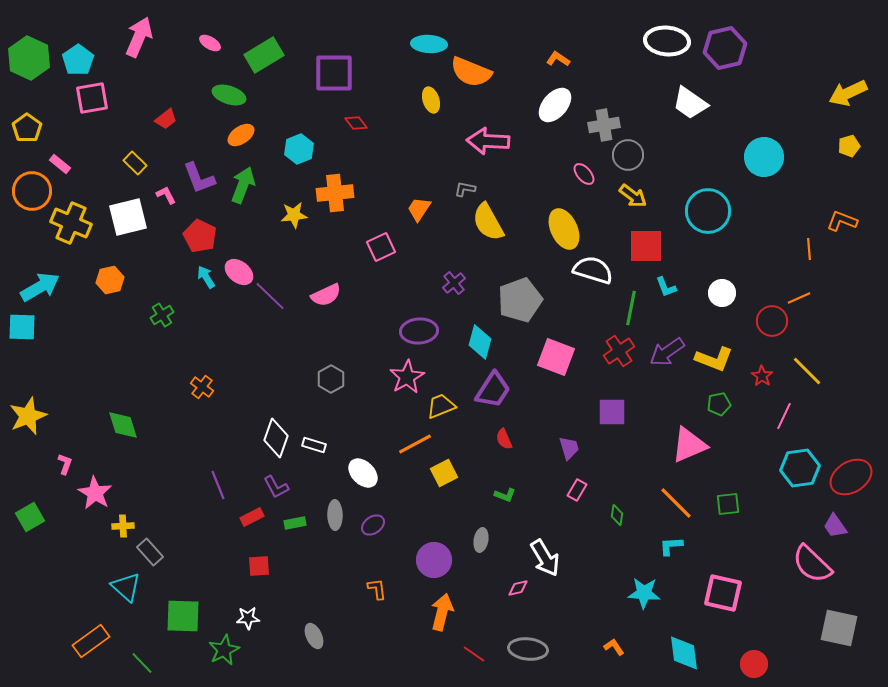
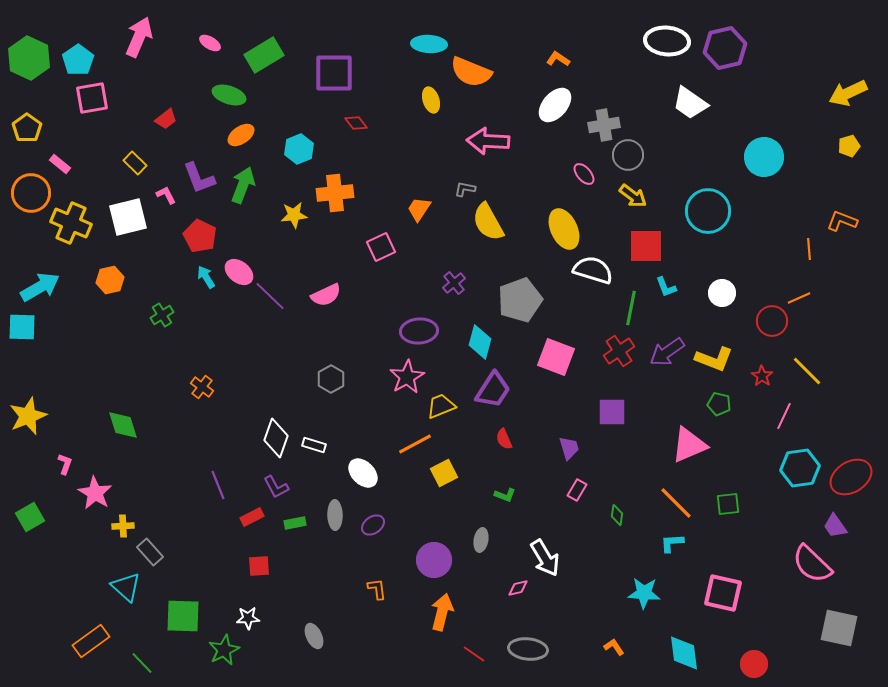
orange circle at (32, 191): moved 1 px left, 2 px down
green pentagon at (719, 404): rotated 25 degrees clockwise
cyan L-shape at (671, 546): moved 1 px right, 3 px up
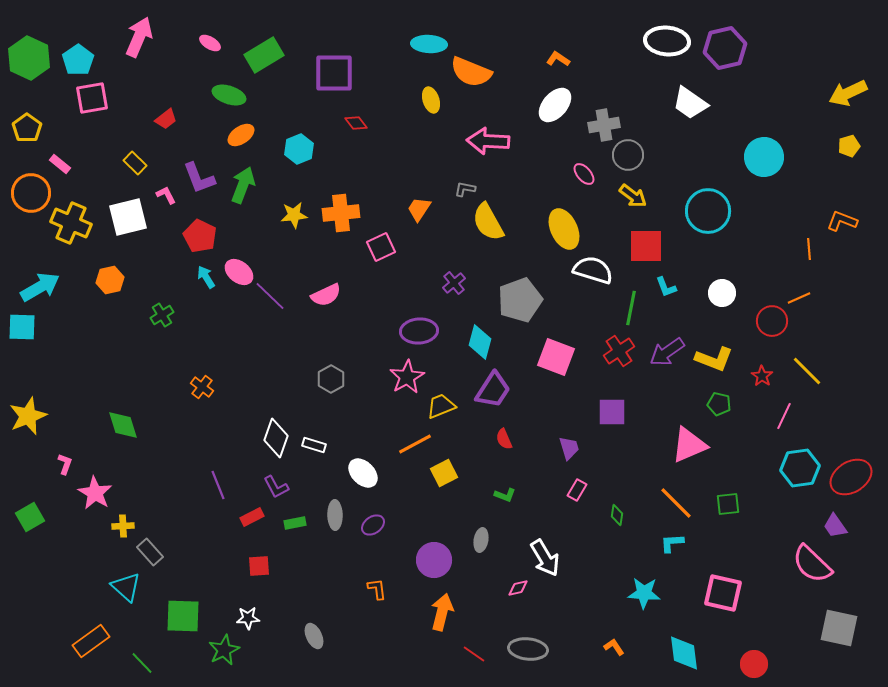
orange cross at (335, 193): moved 6 px right, 20 px down
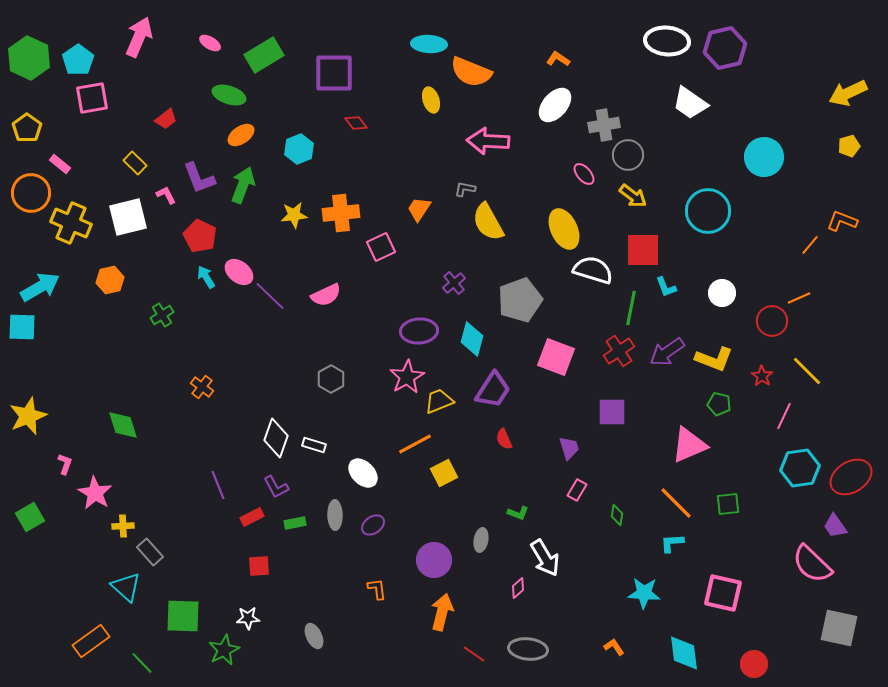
red square at (646, 246): moved 3 px left, 4 px down
orange line at (809, 249): moved 1 px right, 4 px up; rotated 45 degrees clockwise
cyan diamond at (480, 342): moved 8 px left, 3 px up
yellow trapezoid at (441, 406): moved 2 px left, 5 px up
green L-shape at (505, 495): moved 13 px right, 18 px down
pink diamond at (518, 588): rotated 30 degrees counterclockwise
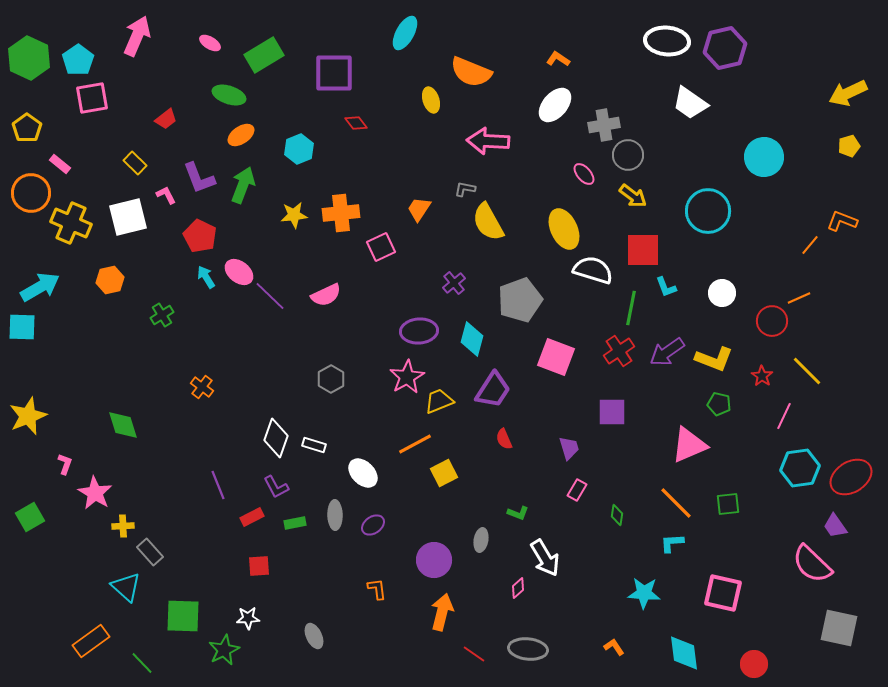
pink arrow at (139, 37): moved 2 px left, 1 px up
cyan ellipse at (429, 44): moved 24 px left, 11 px up; rotated 64 degrees counterclockwise
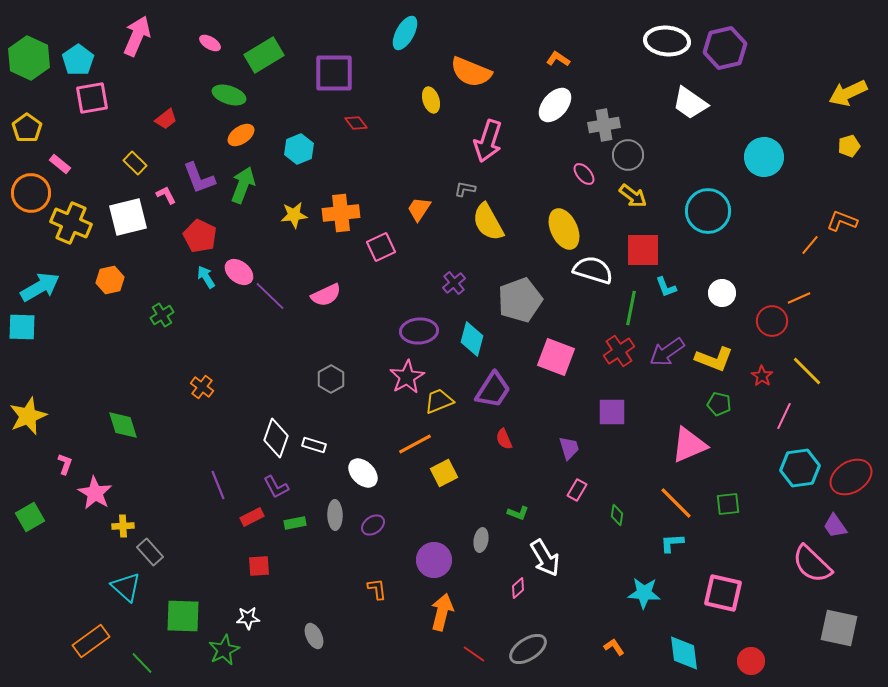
pink arrow at (488, 141): rotated 75 degrees counterclockwise
gray ellipse at (528, 649): rotated 39 degrees counterclockwise
red circle at (754, 664): moved 3 px left, 3 px up
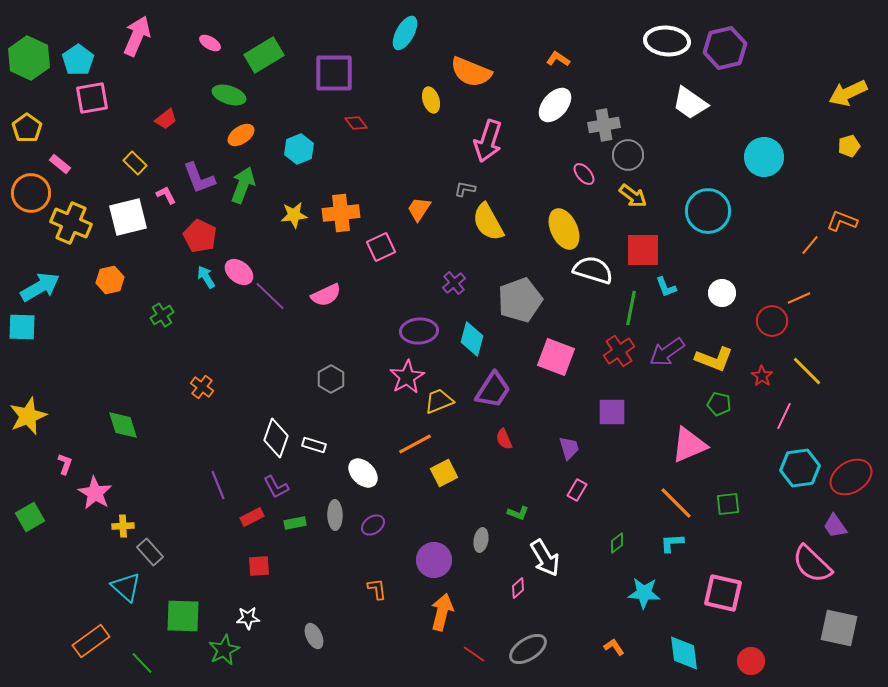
green diamond at (617, 515): moved 28 px down; rotated 45 degrees clockwise
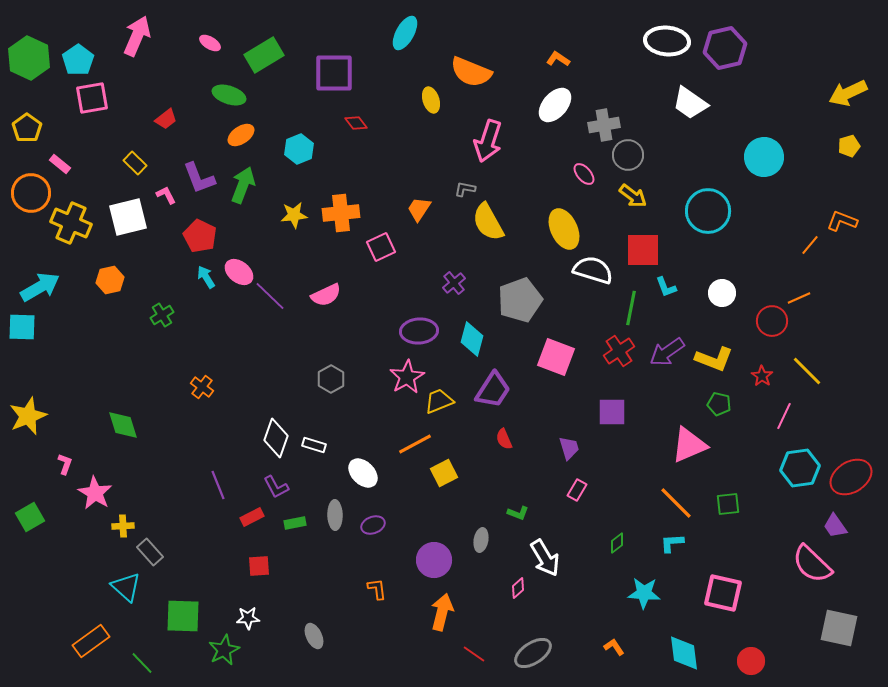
purple ellipse at (373, 525): rotated 15 degrees clockwise
gray ellipse at (528, 649): moved 5 px right, 4 px down
